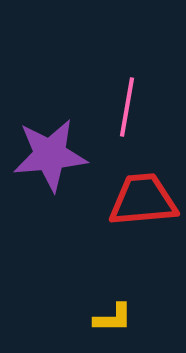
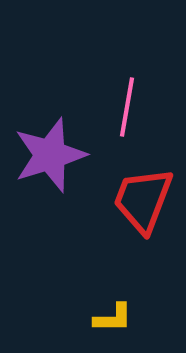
purple star: rotated 12 degrees counterclockwise
red trapezoid: rotated 64 degrees counterclockwise
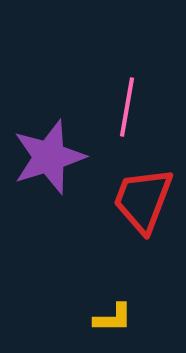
purple star: moved 1 px left, 2 px down
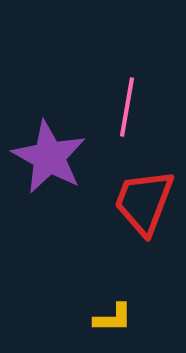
purple star: rotated 26 degrees counterclockwise
red trapezoid: moved 1 px right, 2 px down
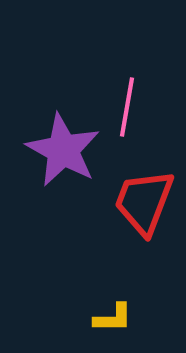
purple star: moved 14 px right, 7 px up
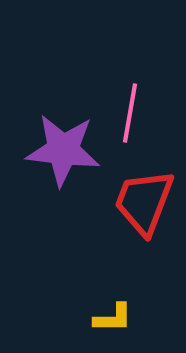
pink line: moved 3 px right, 6 px down
purple star: rotated 22 degrees counterclockwise
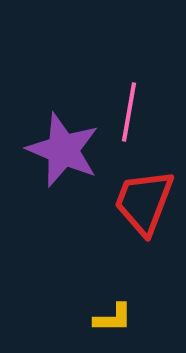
pink line: moved 1 px left, 1 px up
purple star: rotated 16 degrees clockwise
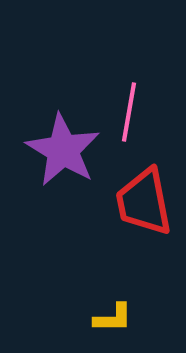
purple star: rotated 8 degrees clockwise
red trapezoid: rotated 32 degrees counterclockwise
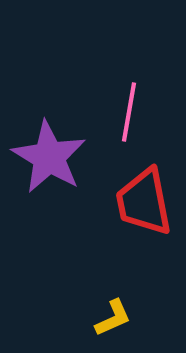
purple star: moved 14 px left, 7 px down
yellow L-shape: rotated 24 degrees counterclockwise
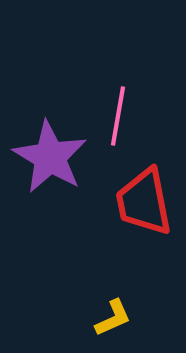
pink line: moved 11 px left, 4 px down
purple star: moved 1 px right
